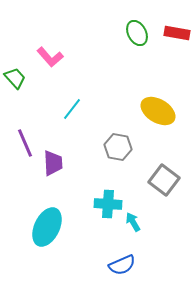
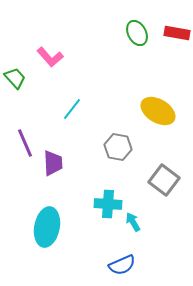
cyan ellipse: rotated 15 degrees counterclockwise
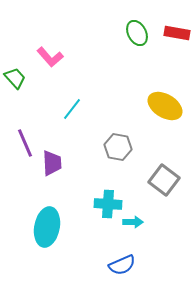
yellow ellipse: moved 7 px right, 5 px up
purple trapezoid: moved 1 px left
cyan arrow: rotated 120 degrees clockwise
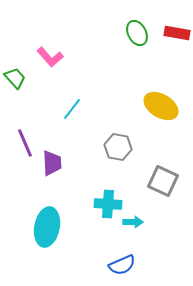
yellow ellipse: moved 4 px left
gray square: moved 1 px left, 1 px down; rotated 12 degrees counterclockwise
